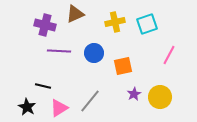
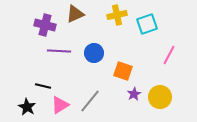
yellow cross: moved 2 px right, 7 px up
orange square: moved 5 px down; rotated 30 degrees clockwise
pink triangle: moved 1 px right, 3 px up
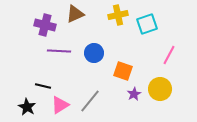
yellow cross: moved 1 px right
yellow circle: moved 8 px up
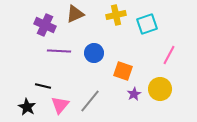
yellow cross: moved 2 px left
purple cross: rotated 10 degrees clockwise
pink triangle: rotated 18 degrees counterclockwise
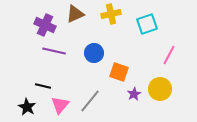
yellow cross: moved 5 px left, 1 px up
purple line: moved 5 px left; rotated 10 degrees clockwise
orange square: moved 4 px left, 1 px down
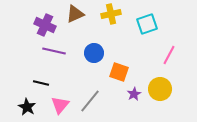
black line: moved 2 px left, 3 px up
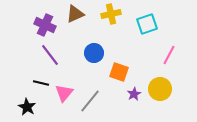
purple line: moved 4 px left, 4 px down; rotated 40 degrees clockwise
pink triangle: moved 4 px right, 12 px up
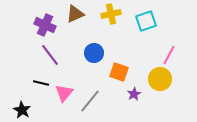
cyan square: moved 1 px left, 3 px up
yellow circle: moved 10 px up
black star: moved 5 px left, 3 px down
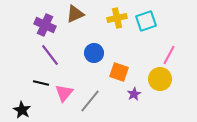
yellow cross: moved 6 px right, 4 px down
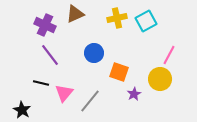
cyan square: rotated 10 degrees counterclockwise
